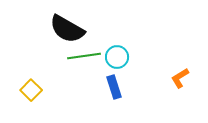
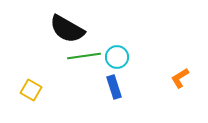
yellow square: rotated 15 degrees counterclockwise
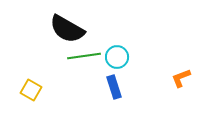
orange L-shape: moved 1 px right; rotated 10 degrees clockwise
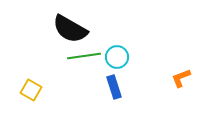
black semicircle: moved 3 px right
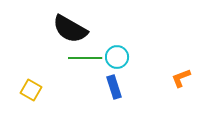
green line: moved 1 px right, 2 px down; rotated 8 degrees clockwise
